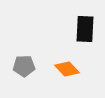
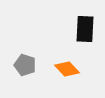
gray pentagon: moved 1 px right, 1 px up; rotated 20 degrees clockwise
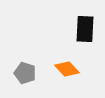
gray pentagon: moved 8 px down
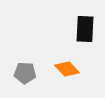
gray pentagon: rotated 15 degrees counterclockwise
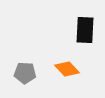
black rectangle: moved 1 px down
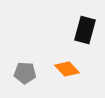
black rectangle: rotated 12 degrees clockwise
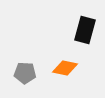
orange diamond: moved 2 px left, 1 px up; rotated 35 degrees counterclockwise
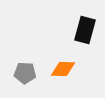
orange diamond: moved 2 px left, 1 px down; rotated 10 degrees counterclockwise
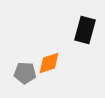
orange diamond: moved 14 px left, 6 px up; rotated 20 degrees counterclockwise
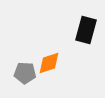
black rectangle: moved 1 px right
